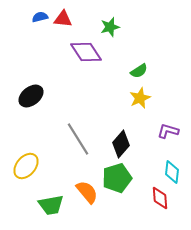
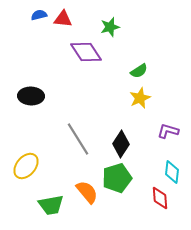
blue semicircle: moved 1 px left, 2 px up
black ellipse: rotated 40 degrees clockwise
black diamond: rotated 8 degrees counterclockwise
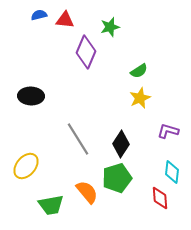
red triangle: moved 2 px right, 1 px down
purple diamond: rotated 56 degrees clockwise
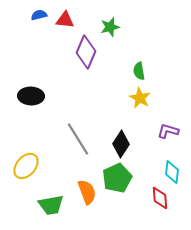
green semicircle: rotated 114 degrees clockwise
yellow star: rotated 20 degrees counterclockwise
green pentagon: rotated 8 degrees counterclockwise
orange semicircle: rotated 20 degrees clockwise
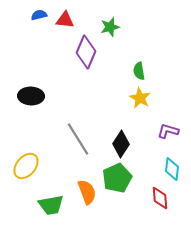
cyan diamond: moved 3 px up
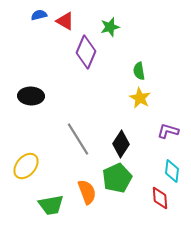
red triangle: moved 1 px down; rotated 24 degrees clockwise
cyan diamond: moved 2 px down
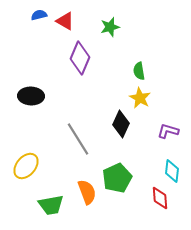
purple diamond: moved 6 px left, 6 px down
black diamond: moved 20 px up; rotated 8 degrees counterclockwise
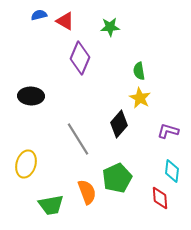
green star: rotated 12 degrees clockwise
black diamond: moved 2 px left; rotated 16 degrees clockwise
yellow ellipse: moved 2 px up; rotated 24 degrees counterclockwise
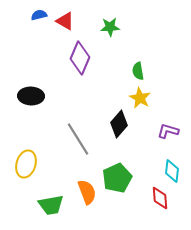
green semicircle: moved 1 px left
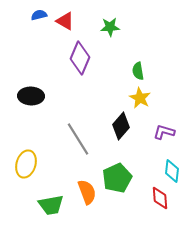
black diamond: moved 2 px right, 2 px down
purple L-shape: moved 4 px left, 1 px down
